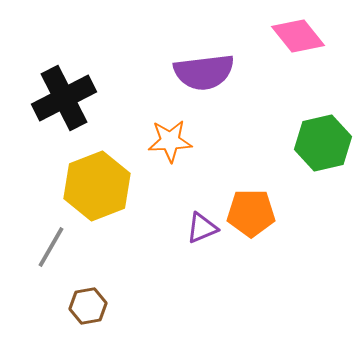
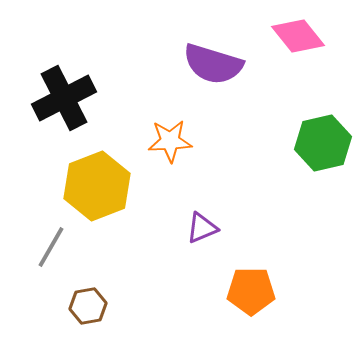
purple semicircle: moved 9 px right, 8 px up; rotated 24 degrees clockwise
orange pentagon: moved 78 px down
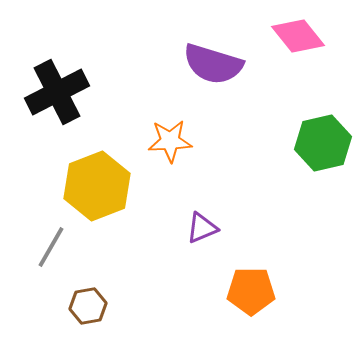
black cross: moved 7 px left, 6 px up
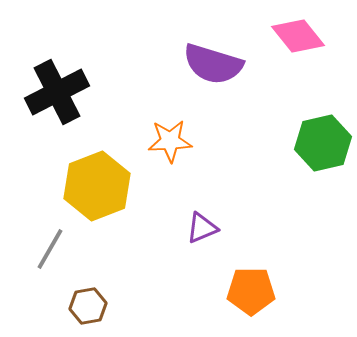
gray line: moved 1 px left, 2 px down
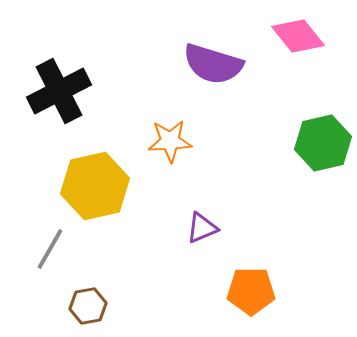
black cross: moved 2 px right, 1 px up
yellow hexagon: moved 2 px left; rotated 8 degrees clockwise
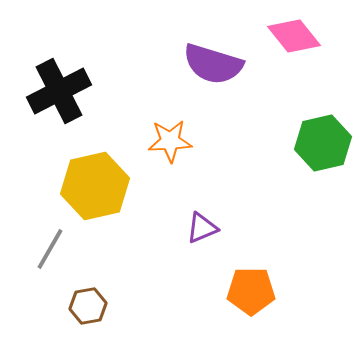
pink diamond: moved 4 px left
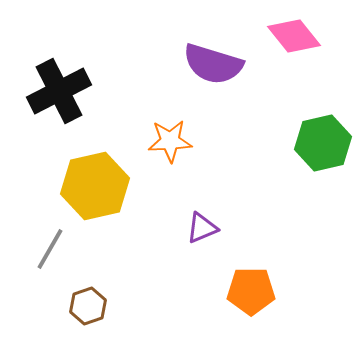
brown hexagon: rotated 9 degrees counterclockwise
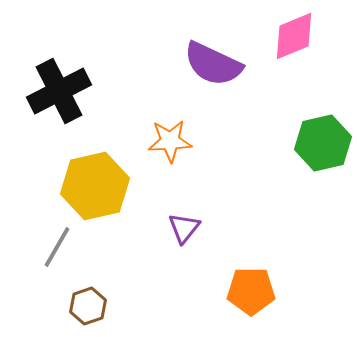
pink diamond: rotated 74 degrees counterclockwise
purple semicircle: rotated 8 degrees clockwise
purple triangle: moved 18 px left; rotated 28 degrees counterclockwise
gray line: moved 7 px right, 2 px up
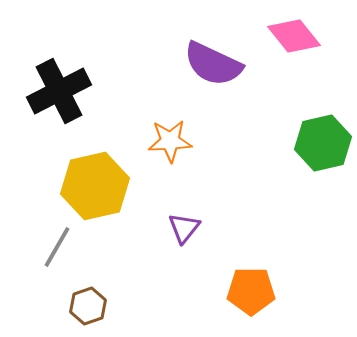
pink diamond: rotated 74 degrees clockwise
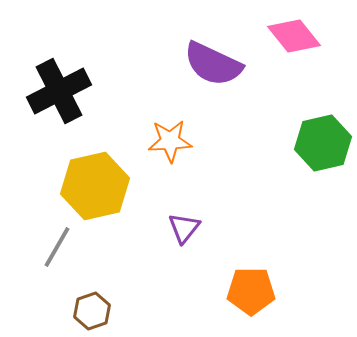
brown hexagon: moved 4 px right, 5 px down
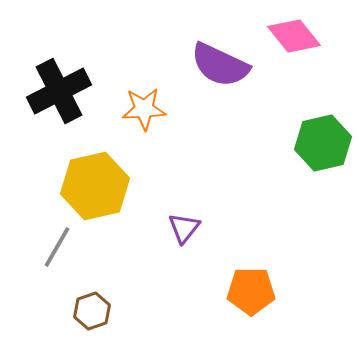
purple semicircle: moved 7 px right, 1 px down
orange star: moved 26 px left, 32 px up
